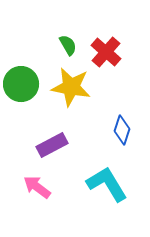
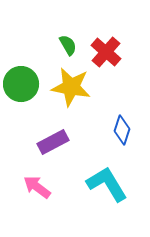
purple rectangle: moved 1 px right, 3 px up
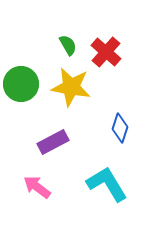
blue diamond: moved 2 px left, 2 px up
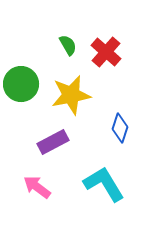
yellow star: moved 8 px down; rotated 21 degrees counterclockwise
cyan L-shape: moved 3 px left
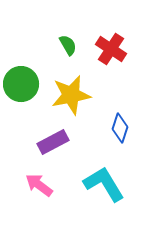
red cross: moved 5 px right, 3 px up; rotated 8 degrees counterclockwise
pink arrow: moved 2 px right, 2 px up
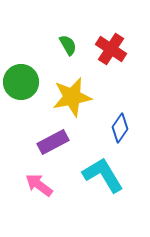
green circle: moved 2 px up
yellow star: moved 1 px right, 2 px down
blue diamond: rotated 16 degrees clockwise
cyan L-shape: moved 1 px left, 9 px up
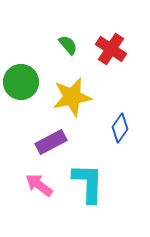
green semicircle: rotated 10 degrees counterclockwise
purple rectangle: moved 2 px left
cyan L-shape: moved 15 px left, 8 px down; rotated 33 degrees clockwise
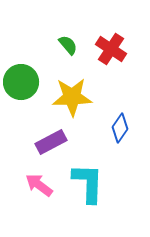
yellow star: rotated 9 degrees clockwise
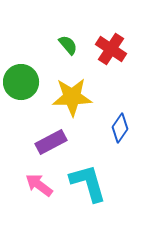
cyan L-shape: rotated 18 degrees counterclockwise
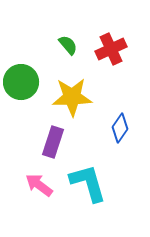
red cross: rotated 32 degrees clockwise
purple rectangle: moved 2 px right; rotated 44 degrees counterclockwise
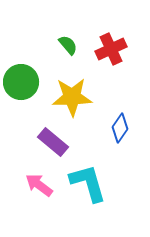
purple rectangle: rotated 68 degrees counterclockwise
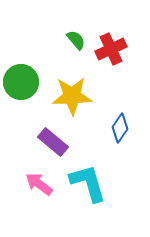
green semicircle: moved 8 px right, 5 px up
yellow star: moved 1 px up
pink arrow: moved 1 px up
